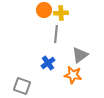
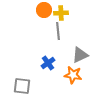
gray line: moved 2 px right, 3 px up; rotated 12 degrees counterclockwise
gray triangle: rotated 12 degrees clockwise
gray square: rotated 12 degrees counterclockwise
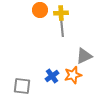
orange circle: moved 4 px left
gray line: moved 4 px right, 3 px up
gray triangle: moved 4 px right, 1 px down
blue cross: moved 4 px right, 13 px down
orange star: rotated 24 degrees counterclockwise
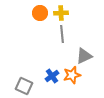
orange circle: moved 3 px down
gray line: moved 6 px down
orange star: moved 1 px left
gray square: moved 2 px right; rotated 18 degrees clockwise
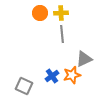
gray triangle: moved 3 px down
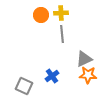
orange circle: moved 1 px right, 2 px down
orange star: moved 16 px right; rotated 18 degrees clockwise
